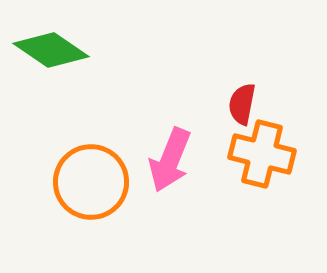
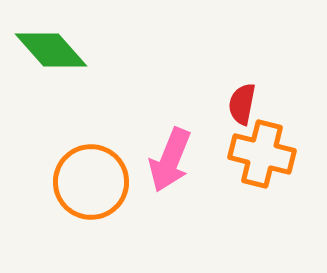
green diamond: rotated 14 degrees clockwise
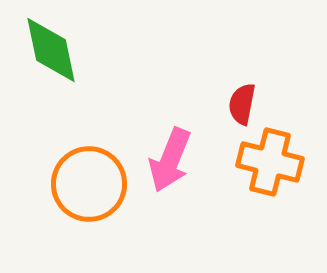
green diamond: rotated 30 degrees clockwise
orange cross: moved 8 px right, 8 px down
orange circle: moved 2 px left, 2 px down
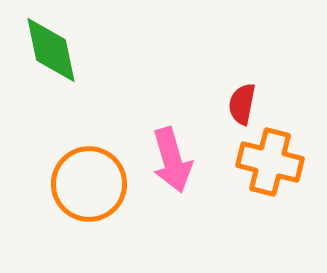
pink arrow: moved 2 px right; rotated 38 degrees counterclockwise
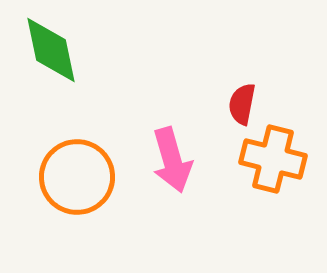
orange cross: moved 3 px right, 3 px up
orange circle: moved 12 px left, 7 px up
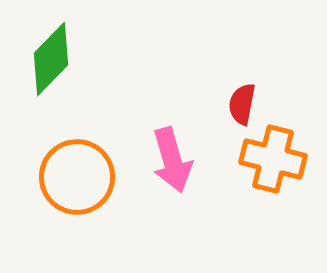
green diamond: moved 9 px down; rotated 56 degrees clockwise
